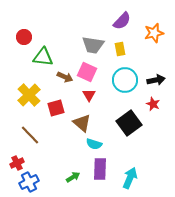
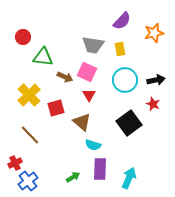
red circle: moved 1 px left
brown triangle: moved 1 px up
cyan semicircle: moved 1 px left, 1 px down
red cross: moved 2 px left
cyan arrow: moved 1 px left
blue cross: moved 1 px left, 1 px up; rotated 12 degrees counterclockwise
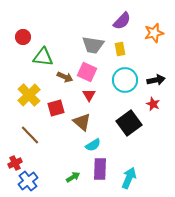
cyan semicircle: rotated 49 degrees counterclockwise
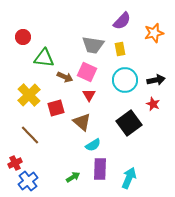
green triangle: moved 1 px right, 1 px down
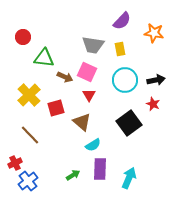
orange star: rotated 24 degrees clockwise
green arrow: moved 2 px up
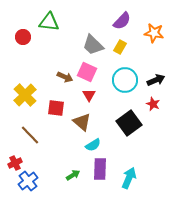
gray trapezoid: rotated 35 degrees clockwise
yellow rectangle: moved 2 px up; rotated 40 degrees clockwise
green triangle: moved 5 px right, 36 px up
black arrow: rotated 12 degrees counterclockwise
yellow cross: moved 4 px left
red square: rotated 24 degrees clockwise
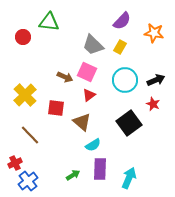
red triangle: rotated 24 degrees clockwise
